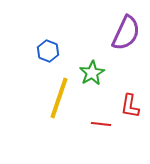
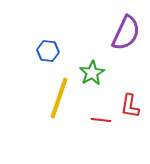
blue hexagon: rotated 15 degrees counterclockwise
red line: moved 4 px up
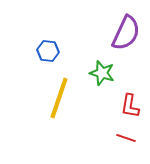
green star: moved 10 px right; rotated 25 degrees counterclockwise
red line: moved 25 px right, 18 px down; rotated 12 degrees clockwise
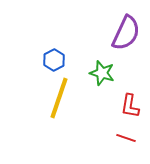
blue hexagon: moved 6 px right, 9 px down; rotated 25 degrees clockwise
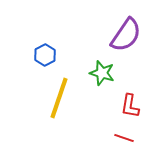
purple semicircle: moved 2 px down; rotated 9 degrees clockwise
blue hexagon: moved 9 px left, 5 px up
red line: moved 2 px left
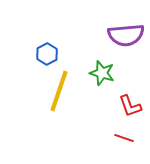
purple semicircle: rotated 51 degrees clockwise
blue hexagon: moved 2 px right, 1 px up
yellow line: moved 7 px up
red L-shape: rotated 30 degrees counterclockwise
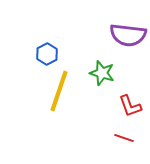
purple semicircle: moved 2 px right; rotated 12 degrees clockwise
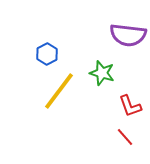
yellow line: rotated 18 degrees clockwise
red line: moved 1 px right, 1 px up; rotated 30 degrees clockwise
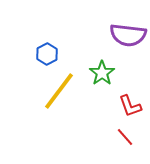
green star: rotated 20 degrees clockwise
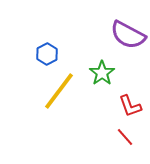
purple semicircle: rotated 21 degrees clockwise
